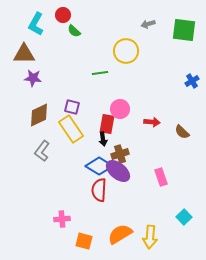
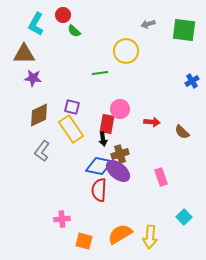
blue diamond: rotated 20 degrees counterclockwise
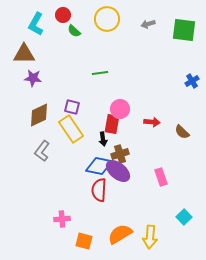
yellow circle: moved 19 px left, 32 px up
red rectangle: moved 5 px right
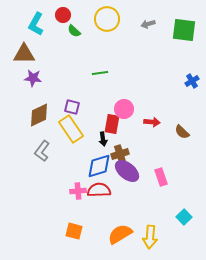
pink circle: moved 4 px right
blue diamond: rotated 28 degrees counterclockwise
purple ellipse: moved 9 px right
red semicircle: rotated 85 degrees clockwise
pink cross: moved 16 px right, 28 px up
orange square: moved 10 px left, 10 px up
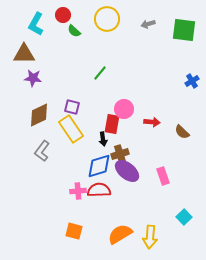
green line: rotated 42 degrees counterclockwise
pink rectangle: moved 2 px right, 1 px up
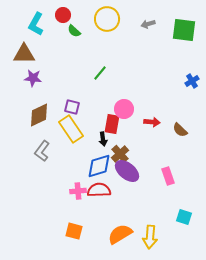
brown semicircle: moved 2 px left, 2 px up
brown cross: rotated 24 degrees counterclockwise
pink rectangle: moved 5 px right
cyan square: rotated 28 degrees counterclockwise
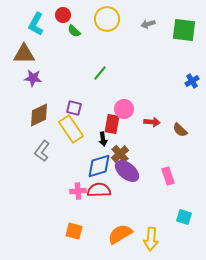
purple square: moved 2 px right, 1 px down
yellow arrow: moved 1 px right, 2 px down
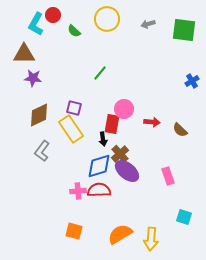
red circle: moved 10 px left
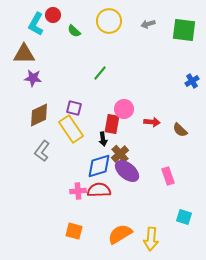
yellow circle: moved 2 px right, 2 px down
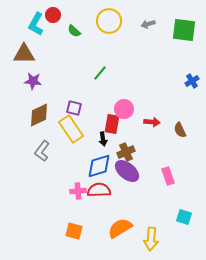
purple star: moved 3 px down
brown semicircle: rotated 21 degrees clockwise
brown cross: moved 6 px right, 2 px up; rotated 18 degrees clockwise
orange semicircle: moved 6 px up
